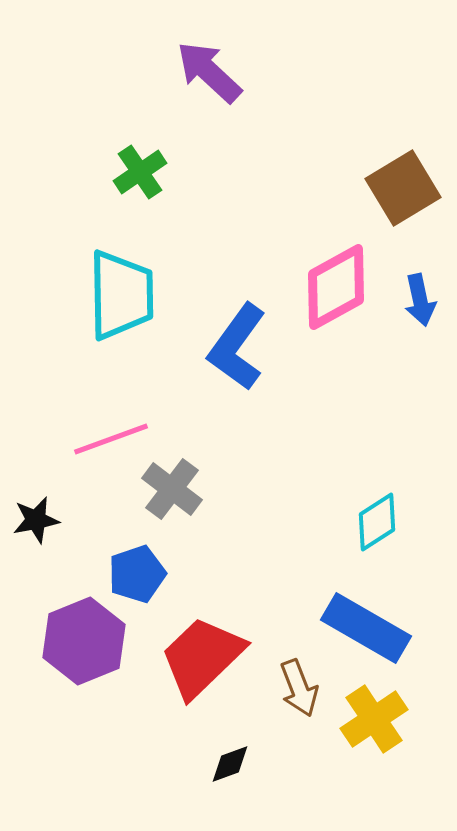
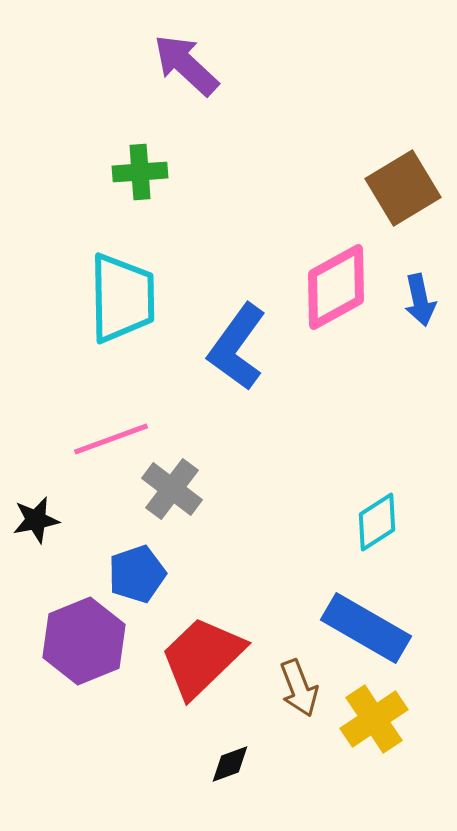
purple arrow: moved 23 px left, 7 px up
green cross: rotated 30 degrees clockwise
cyan trapezoid: moved 1 px right, 3 px down
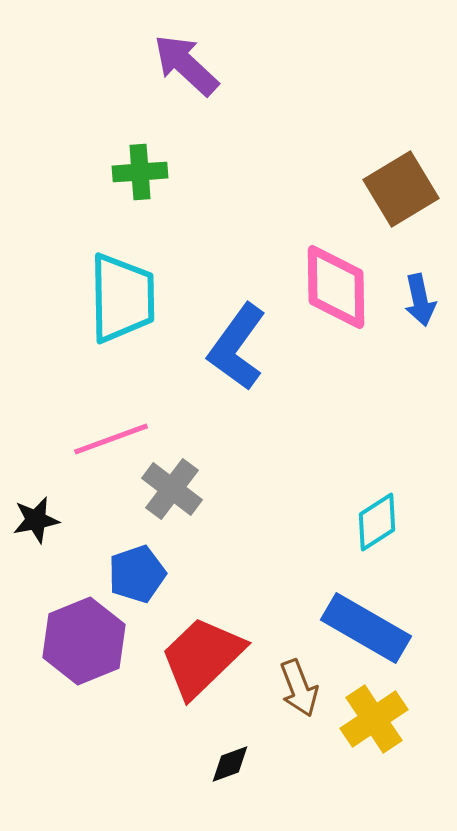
brown square: moved 2 px left, 1 px down
pink diamond: rotated 62 degrees counterclockwise
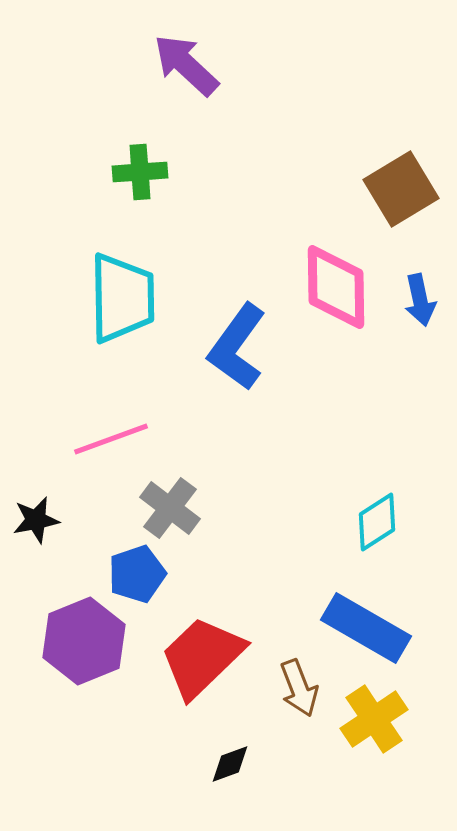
gray cross: moved 2 px left, 19 px down
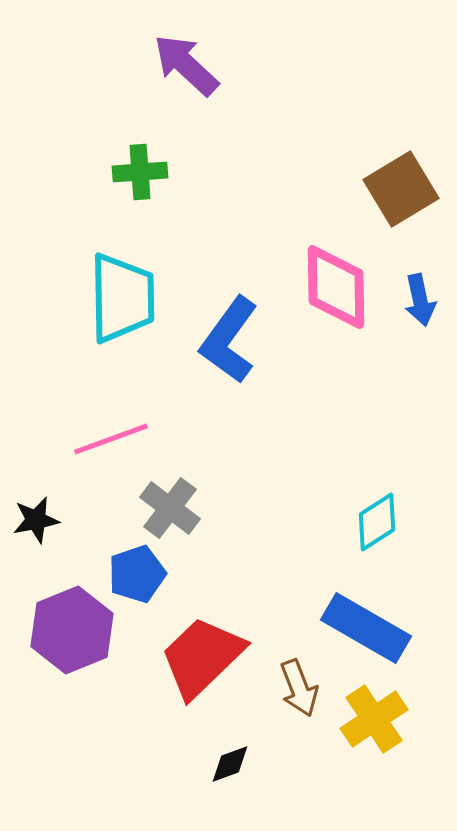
blue L-shape: moved 8 px left, 7 px up
purple hexagon: moved 12 px left, 11 px up
